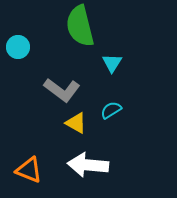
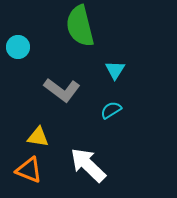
cyan triangle: moved 3 px right, 7 px down
yellow triangle: moved 38 px left, 14 px down; rotated 20 degrees counterclockwise
white arrow: rotated 39 degrees clockwise
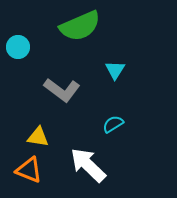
green semicircle: rotated 99 degrees counterclockwise
cyan semicircle: moved 2 px right, 14 px down
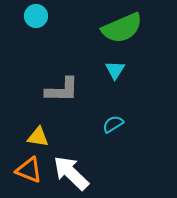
green semicircle: moved 42 px right, 2 px down
cyan circle: moved 18 px right, 31 px up
gray L-shape: rotated 36 degrees counterclockwise
white arrow: moved 17 px left, 8 px down
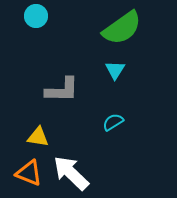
green semicircle: rotated 12 degrees counterclockwise
cyan semicircle: moved 2 px up
orange triangle: moved 3 px down
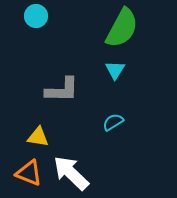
green semicircle: rotated 27 degrees counterclockwise
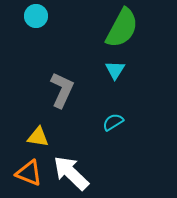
gray L-shape: rotated 66 degrees counterclockwise
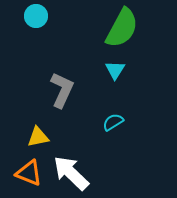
yellow triangle: rotated 20 degrees counterclockwise
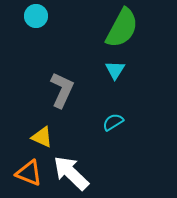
yellow triangle: moved 4 px right; rotated 35 degrees clockwise
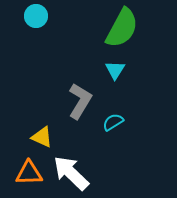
gray L-shape: moved 18 px right, 11 px down; rotated 6 degrees clockwise
orange triangle: rotated 24 degrees counterclockwise
